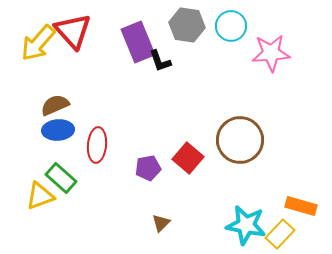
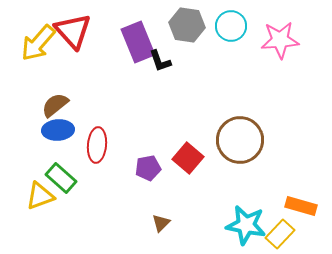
pink star: moved 9 px right, 13 px up
brown semicircle: rotated 16 degrees counterclockwise
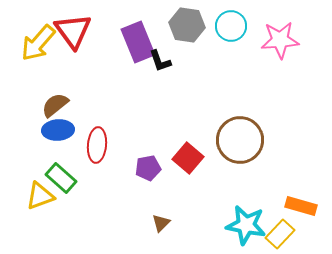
red triangle: rotated 6 degrees clockwise
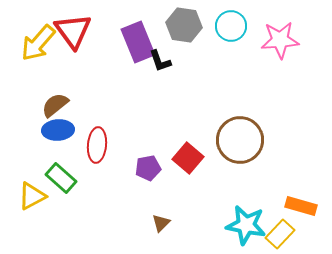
gray hexagon: moved 3 px left
yellow triangle: moved 8 px left; rotated 8 degrees counterclockwise
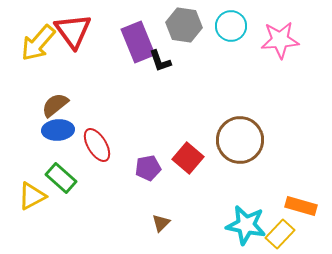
red ellipse: rotated 36 degrees counterclockwise
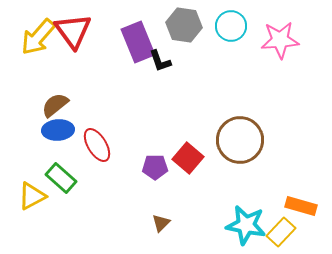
yellow arrow: moved 6 px up
purple pentagon: moved 7 px right, 1 px up; rotated 10 degrees clockwise
yellow rectangle: moved 1 px right, 2 px up
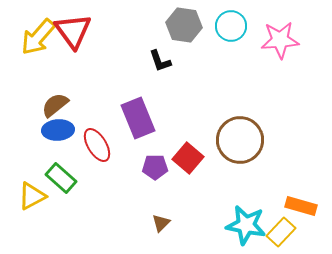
purple rectangle: moved 76 px down
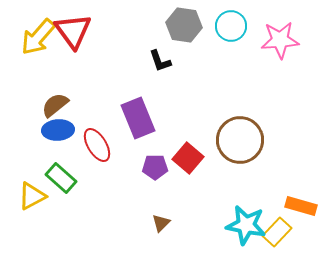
yellow rectangle: moved 4 px left
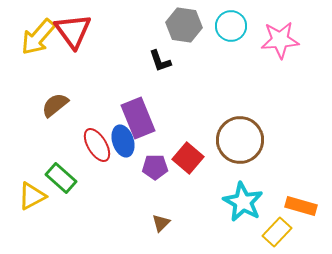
blue ellipse: moved 65 px right, 11 px down; rotated 76 degrees clockwise
cyan star: moved 3 px left, 23 px up; rotated 18 degrees clockwise
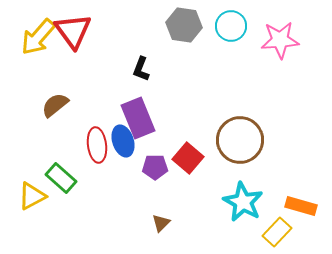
black L-shape: moved 19 px left, 8 px down; rotated 40 degrees clockwise
red ellipse: rotated 24 degrees clockwise
